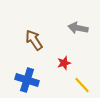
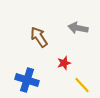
brown arrow: moved 5 px right, 3 px up
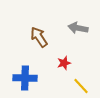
blue cross: moved 2 px left, 2 px up; rotated 15 degrees counterclockwise
yellow line: moved 1 px left, 1 px down
